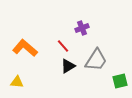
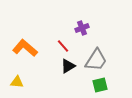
green square: moved 20 px left, 4 px down
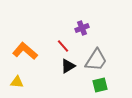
orange L-shape: moved 3 px down
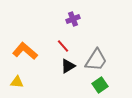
purple cross: moved 9 px left, 9 px up
green square: rotated 21 degrees counterclockwise
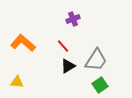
orange L-shape: moved 2 px left, 8 px up
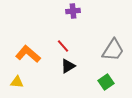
purple cross: moved 8 px up; rotated 16 degrees clockwise
orange L-shape: moved 5 px right, 11 px down
gray trapezoid: moved 17 px right, 10 px up
green square: moved 6 px right, 3 px up
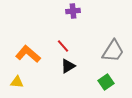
gray trapezoid: moved 1 px down
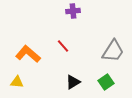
black triangle: moved 5 px right, 16 px down
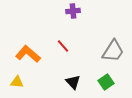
black triangle: rotated 42 degrees counterclockwise
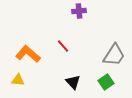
purple cross: moved 6 px right
gray trapezoid: moved 1 px right, 4 px down
yellow triangle: moved 1 px right, 2 px up
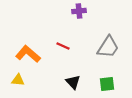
red line: rotated 24 degrees counterclockwise
gray trapezoid: moved 6 px left, 8 px up
green square: moved 1 px right, 2 px down; rotated 28 degrees clockwise
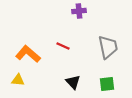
gray trapezoid: rotated 45 degrees counterclockwise
